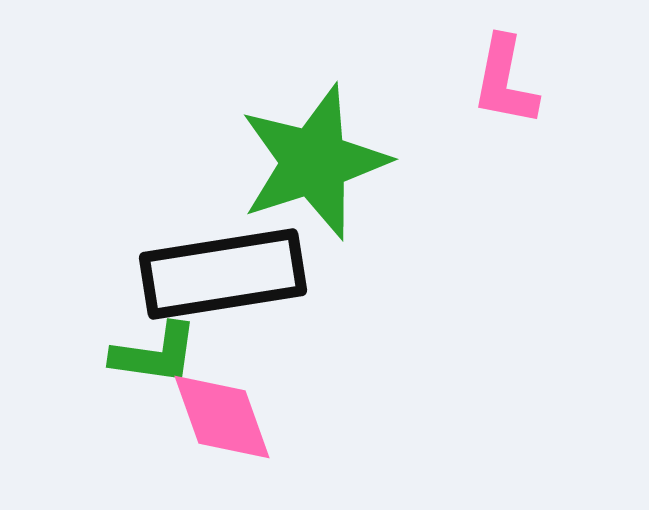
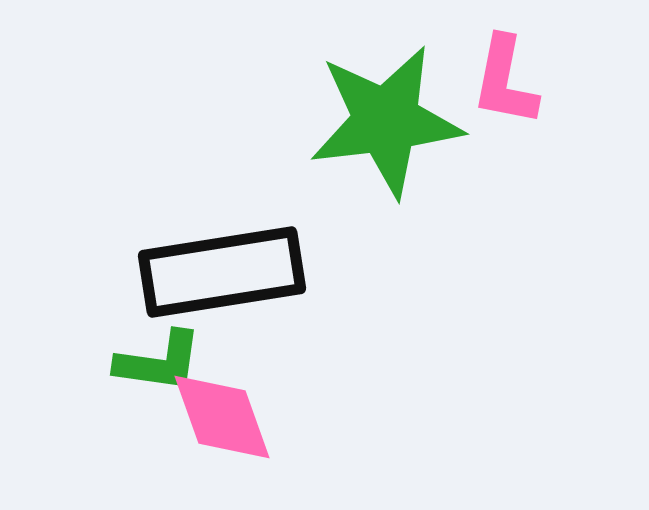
green star: moved 72 px right, 41 px up; rotated 11 degrees clockwise
black rectangle: moved 1 px left, 2 px up
green L-shape: moved 4 px right, 8 px down
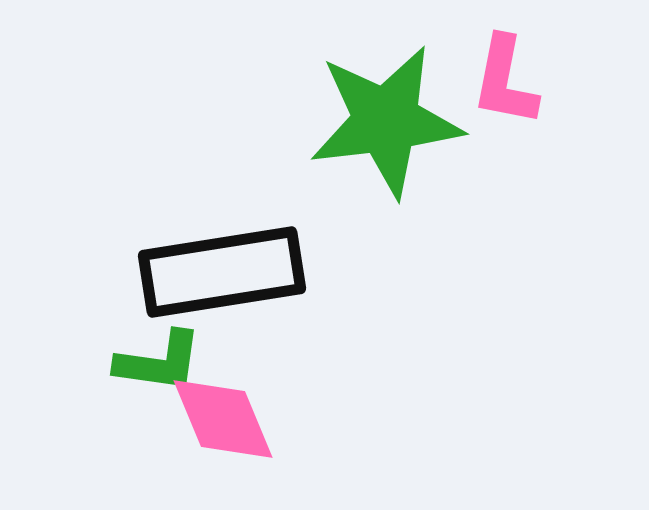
pink diamond: moved 1 px right, 2 px down; rotated 3 degrees counterclockwise
